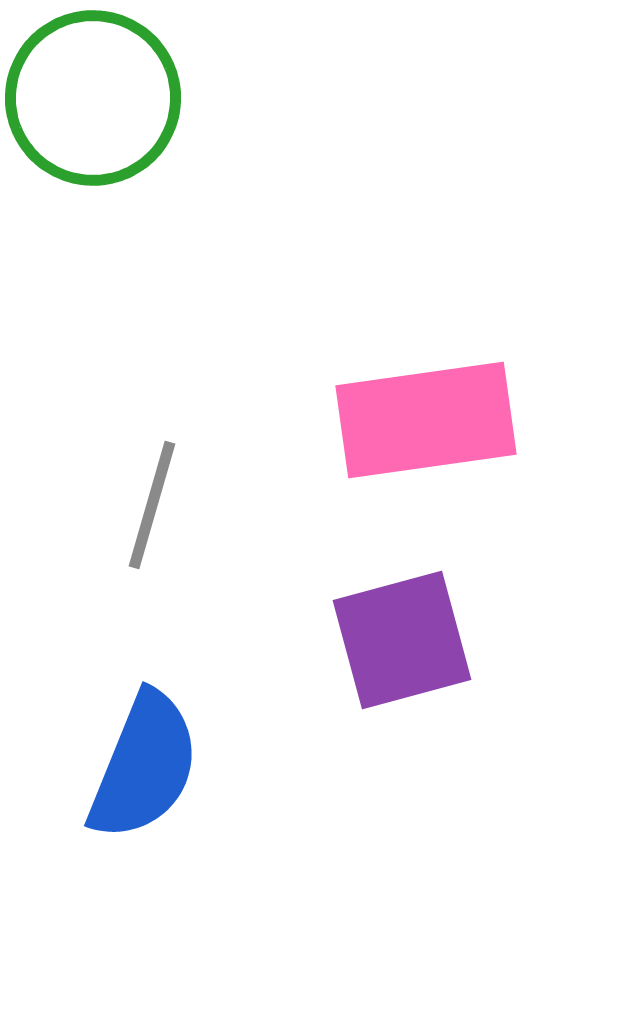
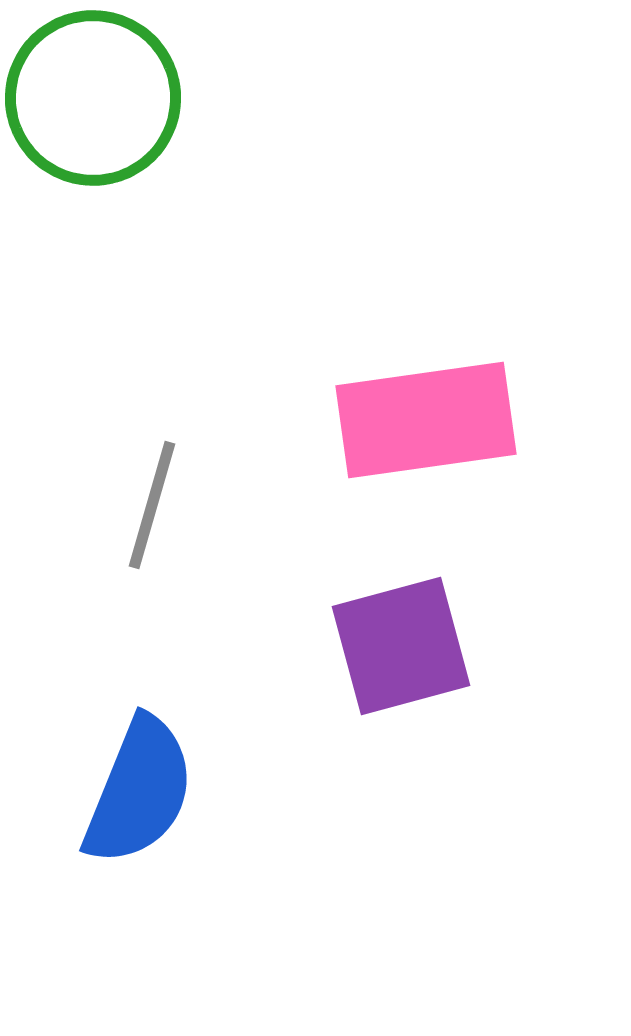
purple square: moved 1 px left, 6 px down
blue semicircle: moved 5 px left, 25 px down
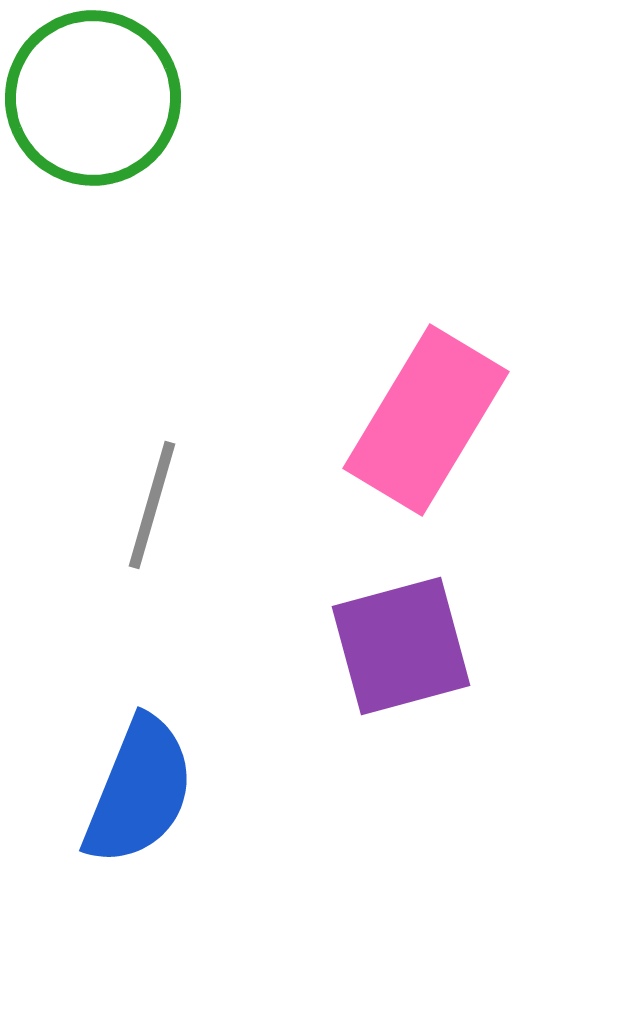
pink rectangle: rotated 51 degrees counterclockwise
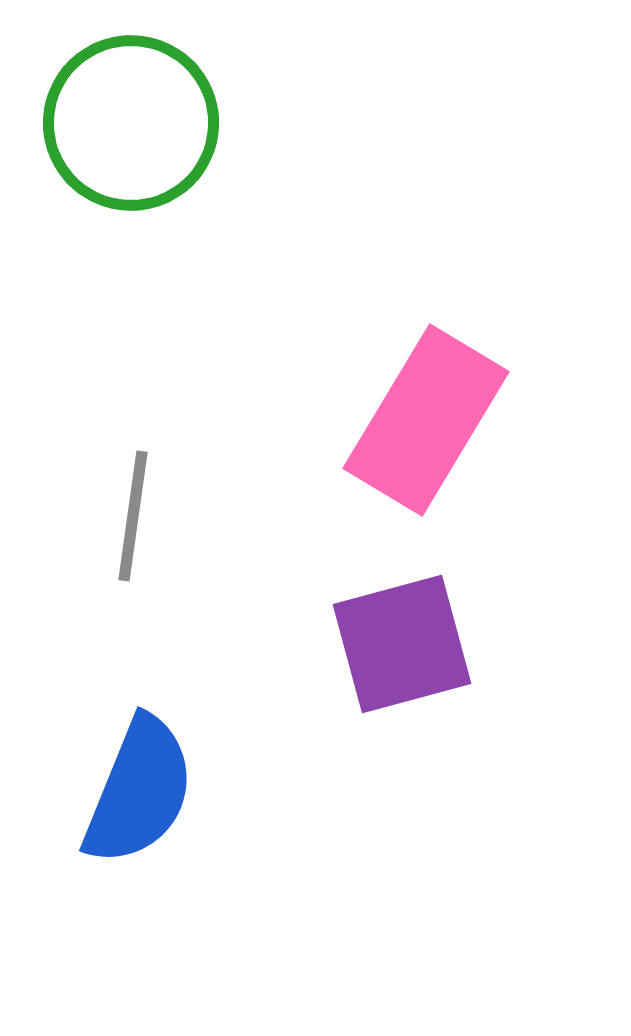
green circle: moved 38 px right, 25 px down
gray line: moved 19 px left, 11 px down; rotated 8 degrees counterclockwise
purple square: moved 1 px right, 2 px up
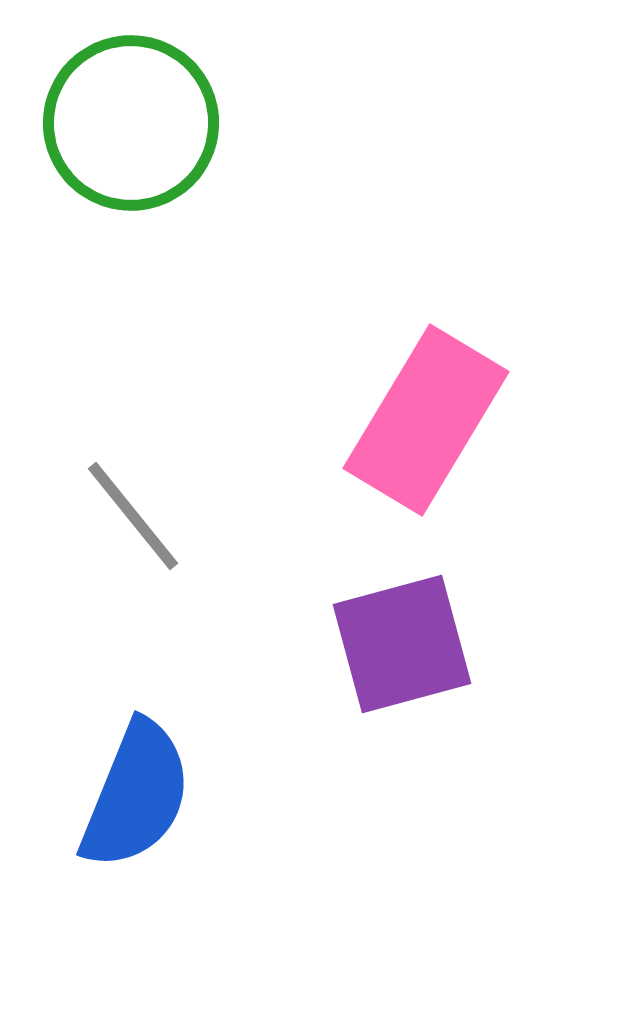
gray line: rotated 47 degrees counterclockwise
blue semicircle: moved 3 px left, 4 px down
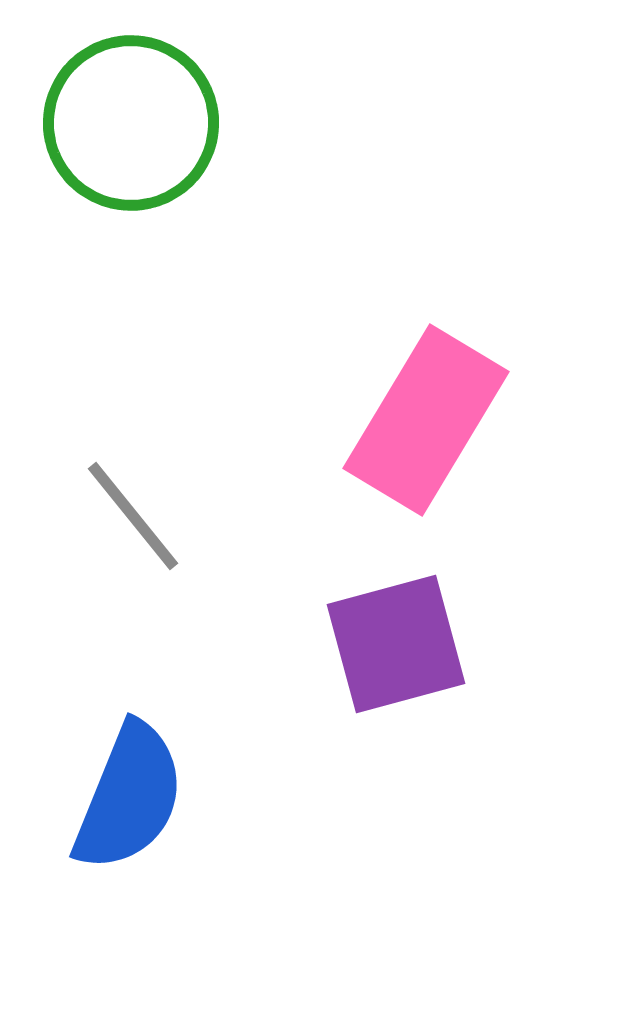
purple square: moved 6 px left
blue semicircle: moved 7 px left, 2 px down
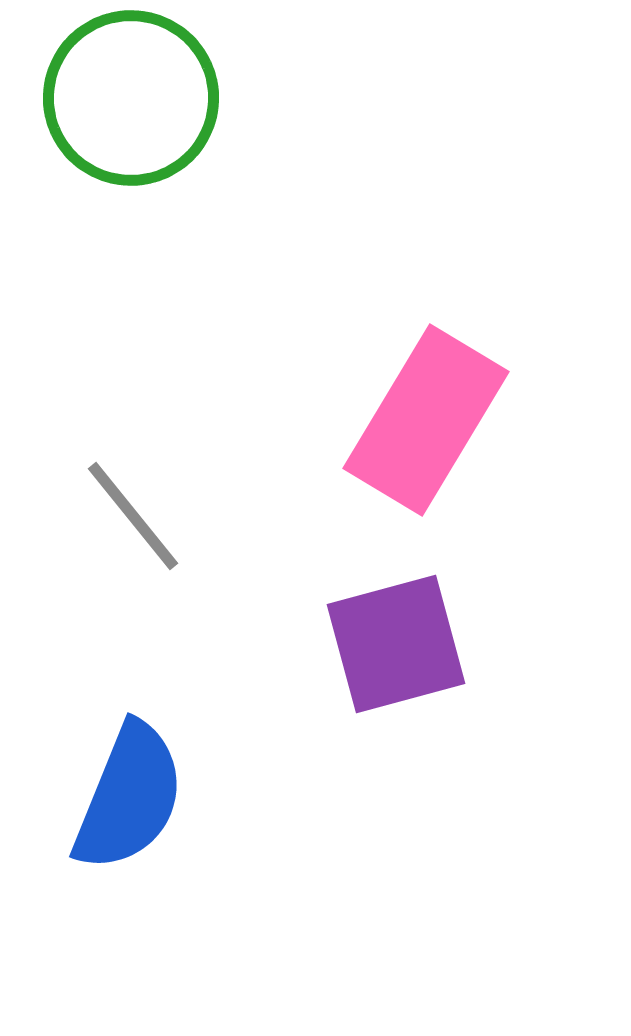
green circle: moved 25 px up
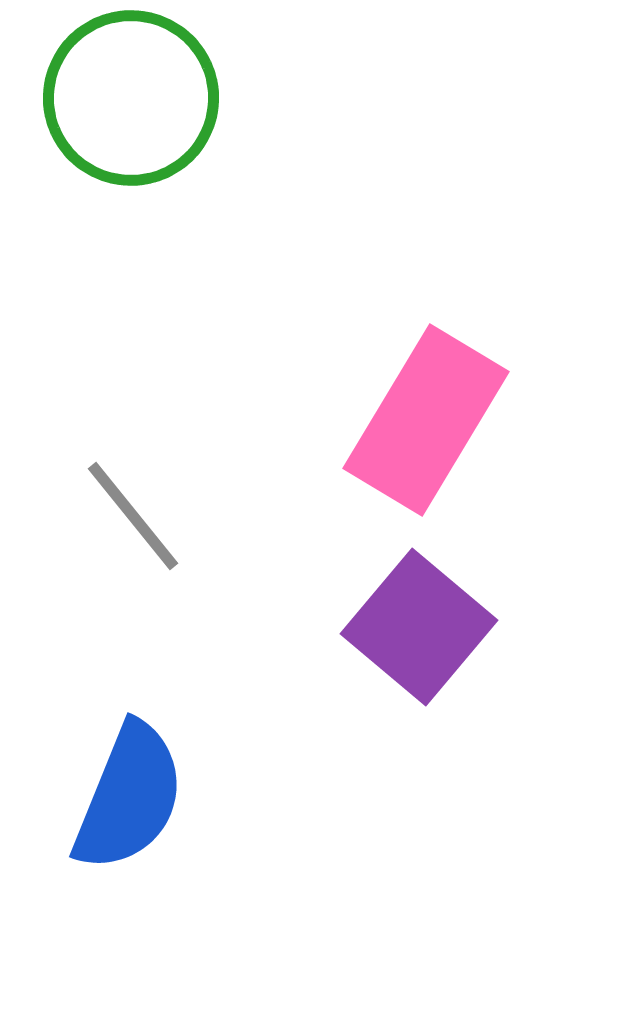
purple square: moved 23 px right, 17 px up; rotated 35 degrees counterclockwise
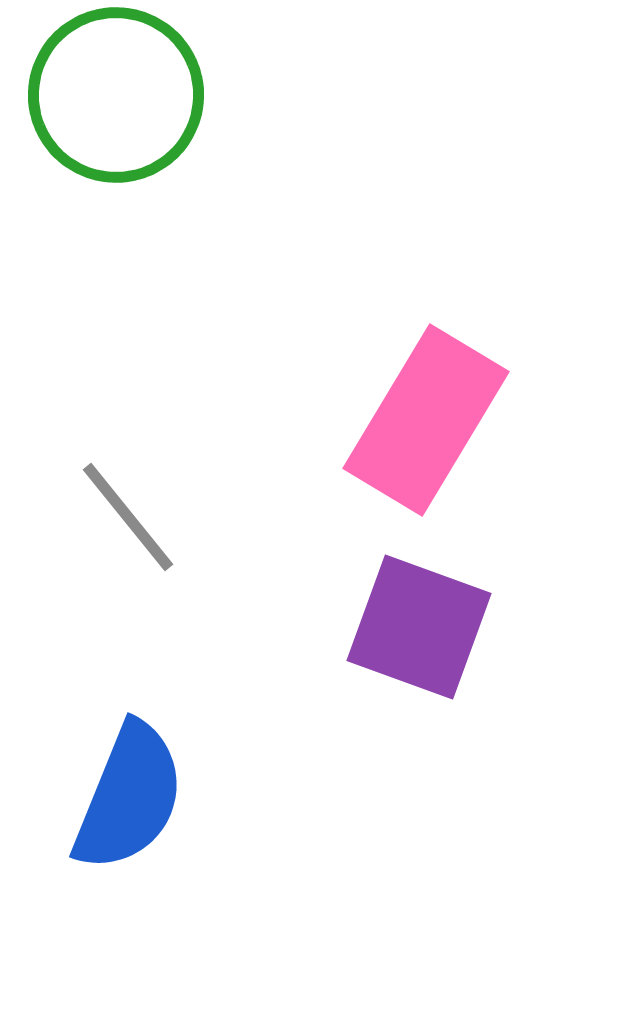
green circle: moved 15 px left, 3 px up
gray line: moved 5 px left, 1 px down
purple square: rotated 20 degrees counterclockwise
